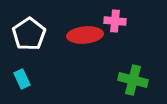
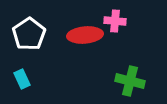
green cross: moved 3 px left, 1 px down
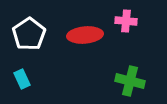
pink cross: moved 11 px right
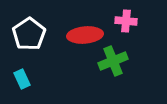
green cross: moved 17 px left, 20 px up; rotated 36 degrees counterclockwise
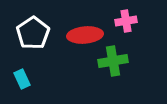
pink cross: rotated 15 degrees counterclockwise
white pentagon: moved 4 px right, 1 px up
green cross: rotated 12 degrees clockwise
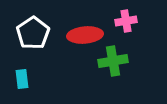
cyan rectangle: rotated 18 degrees clockwise
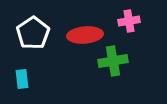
pink cross: moved 3 px right
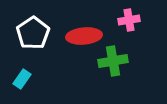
pink cross: moved 1 px up
red ellipse: moved 1 px left, 1 px down
cyan rectangle: rotated 42 degrees clockwise
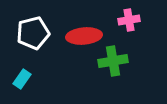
white pentagon: rotated 20 degrees clockwise
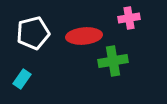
pink cross: moved 2 px up
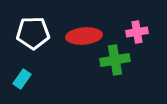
pink cross: moved 8 px right, 14 px down
white pentagon: rotated 12 degrees clockwise
green cross: moved 2 px right, 1 px up
